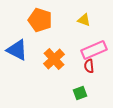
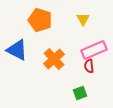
yellow triangle: moved 1 px left, 1 px up; rotated 40 degrees clockwise
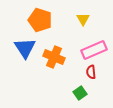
blue triangle: moved 8 px right, 2 px up; rotated 30 degrees clockwise
orange cross: moved 2 px up; rotated 25 degrees counterclockwise
red semicircle: moved 2 px right, 6 px down
green square: rotated 16 degrees counterclockwise
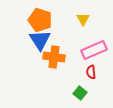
blue triangle: moved 15 px right, 8 px up
orange cross: rotated 15 degrees counterclockwise
green square: rotated 16 degrees counterclockwise
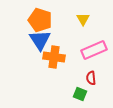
red semicircle: moved 6 px down
green square: moved 1 px down; rotated 16 degrees counterclockwise
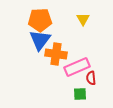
orange pentagon: rotated 20 degrees counterclockwise
blue triangle: rotated 10 degrees clockwise
pink rectangle: moved 17 px left, 17 px down
orange cross: moved 2 px right, 3 px up
green square: rotated 24 degrees counterclockwise
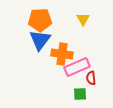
orange cross: moved 6 px right
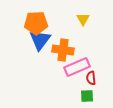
orange pentagon: moved 4 px left, 3 px down
orange cross: moved 1 px right, 4 px up
green square: moved 7 px right, 2 px down
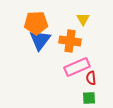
orange cross: moved 7 px right, 9 px up
green square: moved 2 px right, 2 px down
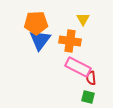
pink rectangle: moved 1 px right; rotated 50 degrees clockwise
green square: moved 1 px left, 1 px up; rotated 16 degrees clockwise
